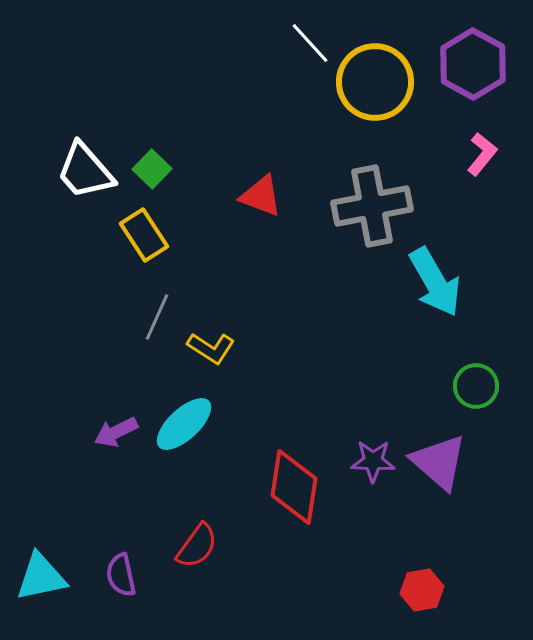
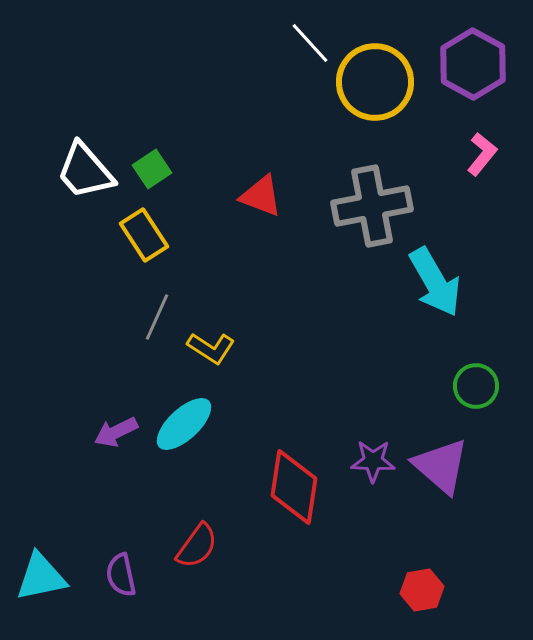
green square: rotated 12 degrees clockwise
purple triangle: moved 2 px right, 4 px down
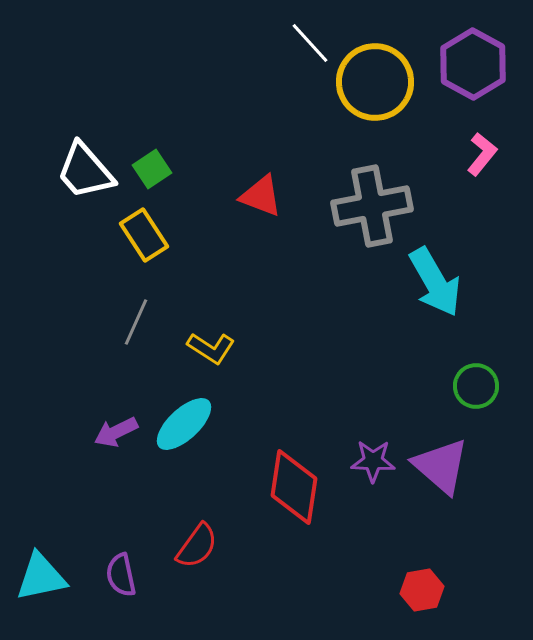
gray line: moved 21 px left, 5 px down
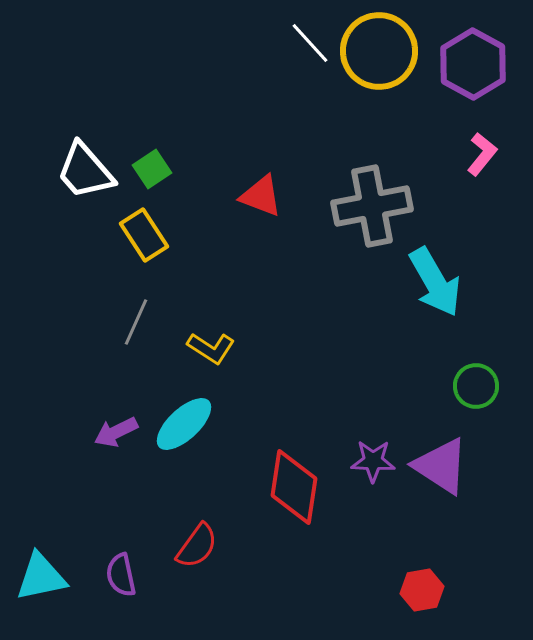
yellow circle: moved 4 px right, 31 px up
purple triangle: rotated 8 degrees counterclockwise
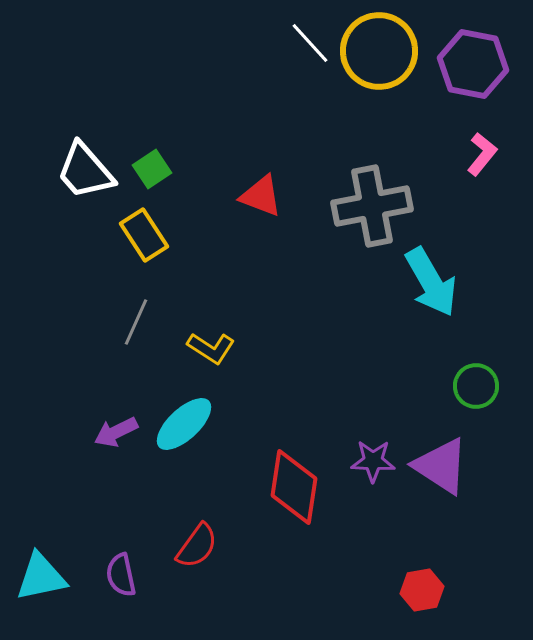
purple hexagon: rotated 18 degrees counterclockwise
cyan arrow: moved 4 px left
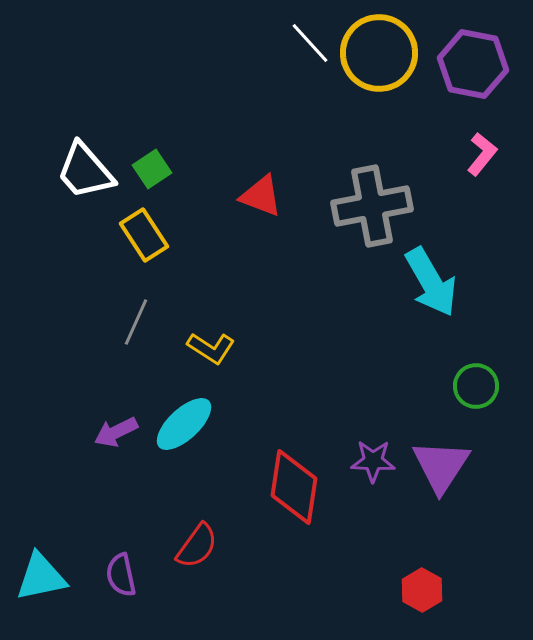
yellow circle: moved 2 px down
purple triangle: rotated 30 degrees clockwise
red hexagon: rotated 21 degrees counterclockwise
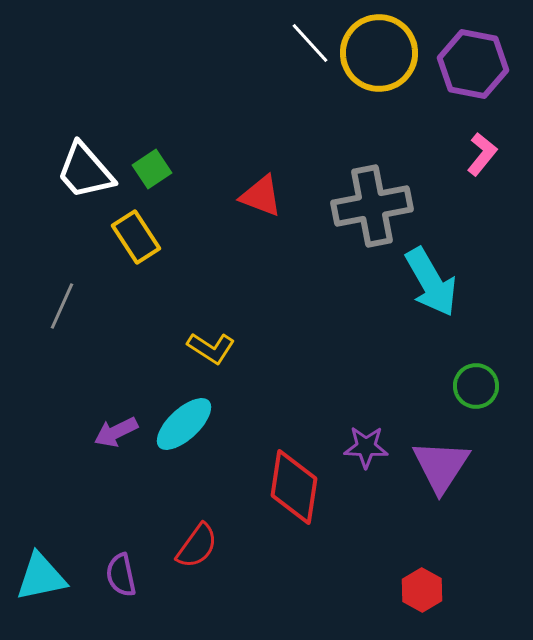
yellow rectangle: moved 8 px left, 2 px down
gray line: moved 74 px left, 16 px up
purple star: moved 7 px left, 14 px up
